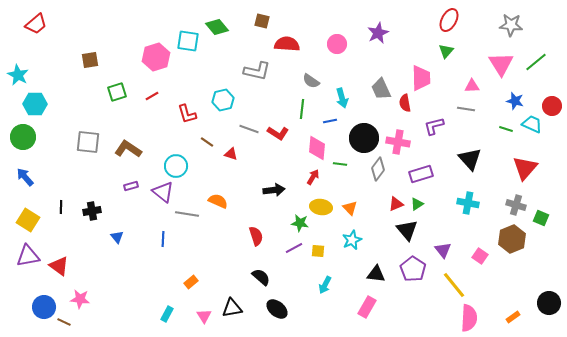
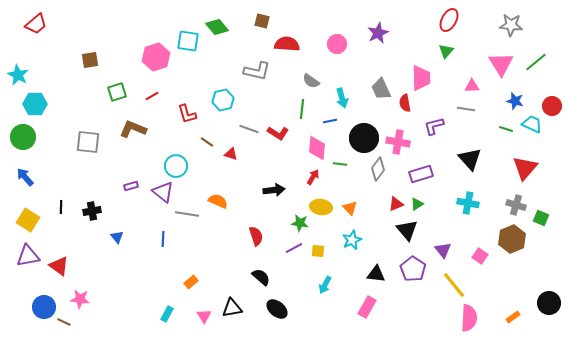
brown L-shape at (128, 149): moved 5 px right, 20 px up; rotated 12 degrees counterclockwise
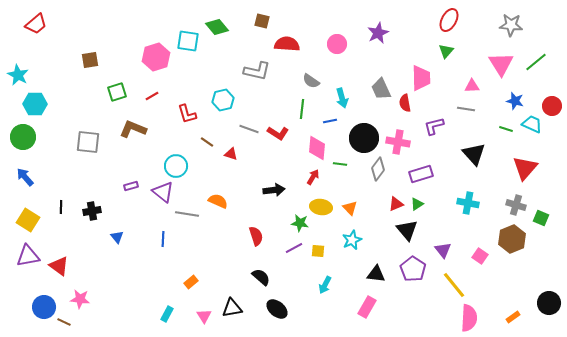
black triangle at (470, 159): moved 4 px right, 5 px up
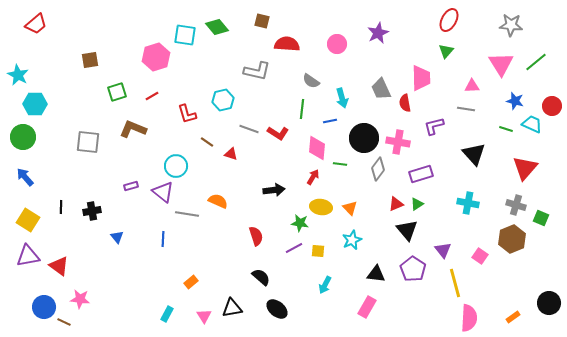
cyan square at (188, 41): moved 3 px left, 6 px up
yellow line at (454, 285): moved 1 px right, 2 px up; rotated 24 degrees clockwise
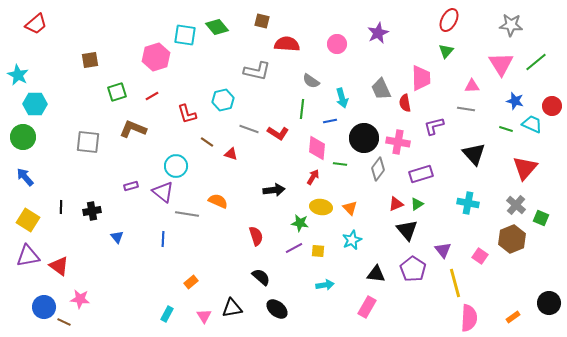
gray cross at (516, 205): rotated 24 degrees clockwise
cyan arrow at (325, 285): rotated 126 degrees counterclockwise
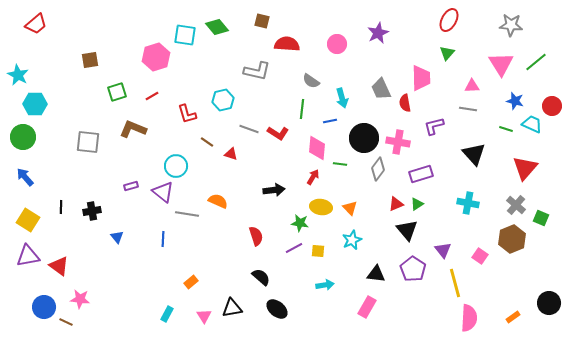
green triangle at (446, 51): moved 1 px right, 2 px down
gray line at (466, 109): moved 2 px right
brown line at (64, 322): moved 2 px right
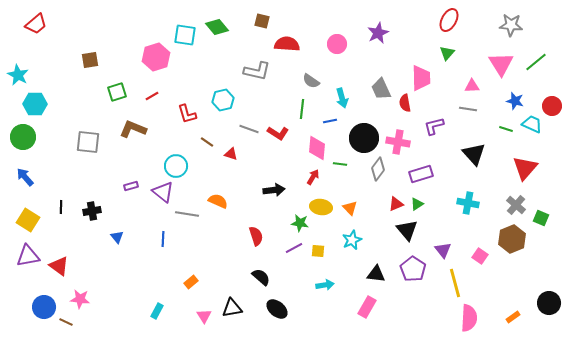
cyan rectangle at (167, 314): moved 10 px left, 3 px up
